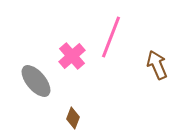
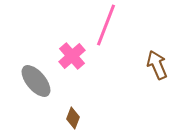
pink line: moved 5 px left, 12 px up
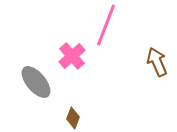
brown arrow: moved 3 px up
gray ellipse: moved 1 px down
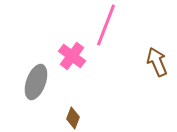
pink cross: rotated 12 degrees counterclockwise
gray ellipse: rotated 60 degrees clockwise
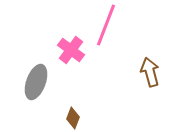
pink cross: moved 1 px left, 6 px up
brown arrow: moved 7 px left, 10 px down; rotated 8 degrees clockwise
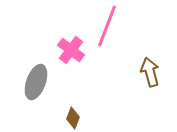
pink line: moved 1 px right, 1 px down
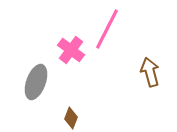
pink line: moved 3 px down; rotated 6 degrees clockwise
brown diamond: moved 2 px left
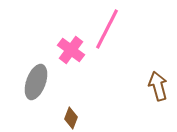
brown arrow: moved 8 px right, 14 px down
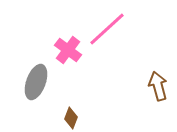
pink line: rotated 21 degrees clockwise
pink cross: moved 3 px left
